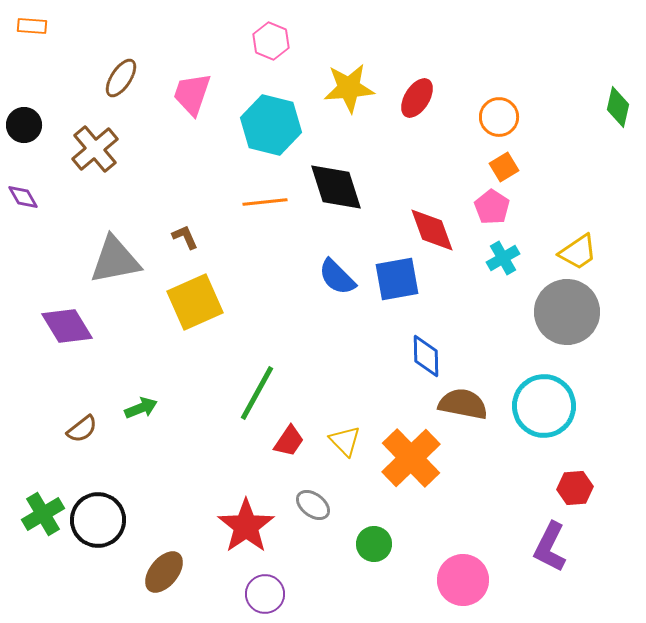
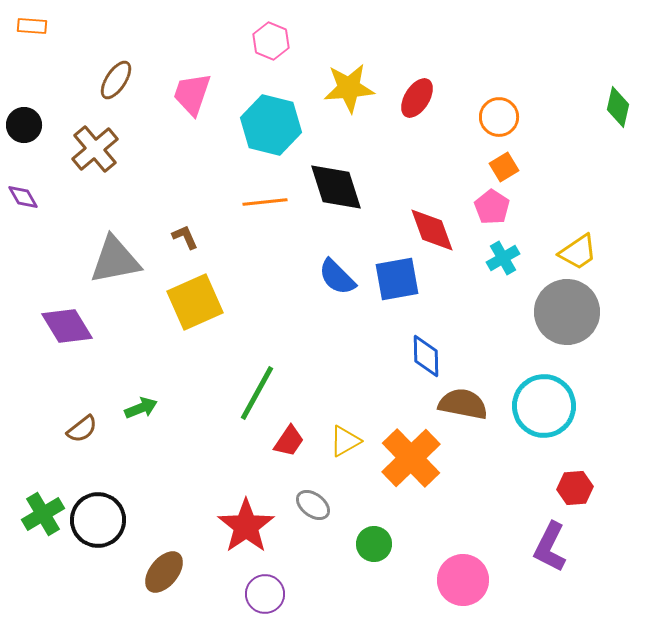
brown ellipse at (121, 78): moved 5 px left, 2 px down
yellow triangle at (345, 441): rotated 44 degrees clockwise
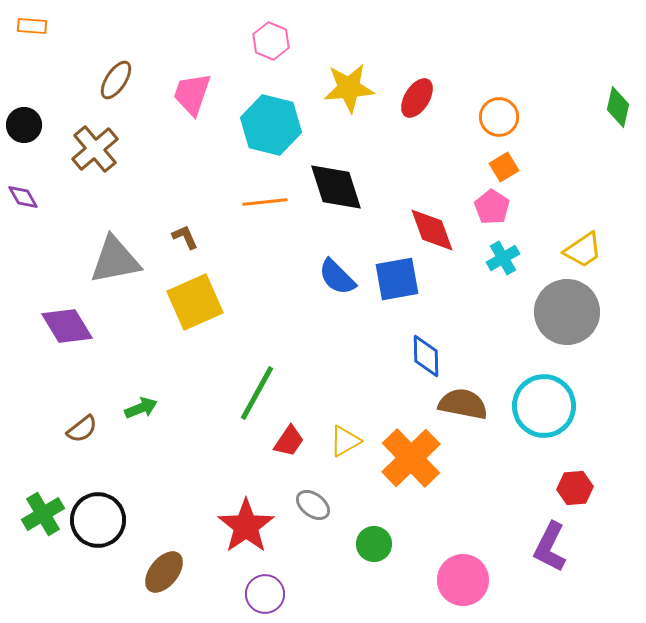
yellow trapezoid at (578, 252): moved 5 px right, 2 px up
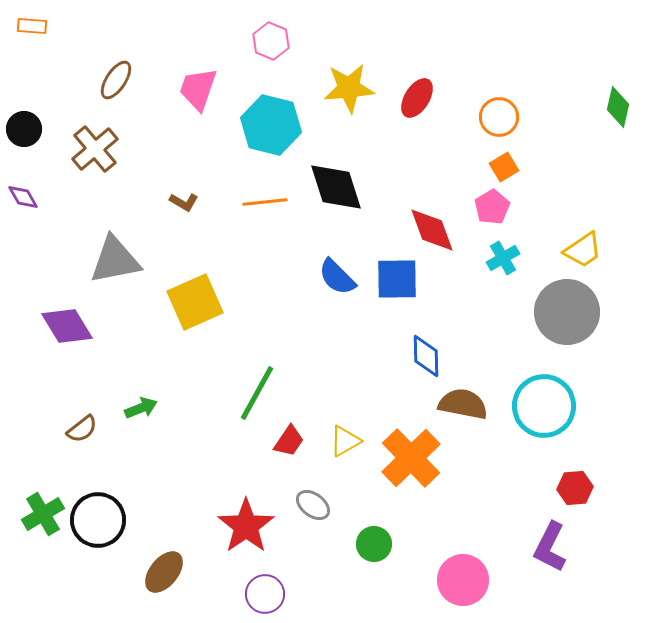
pink trapezoid at (192, 94): moved 6 px right, 5 px up
black circle at (24, 125): moved 4 px down
pink pentagon at (492, 207): rotated 8 degrees clockwise
brown L-shape at (185, 237): moved 1 px left, 35 px up; rotated 144 degrees clockwise
blue square at (397, 279): rotated 9 degrees clockwise
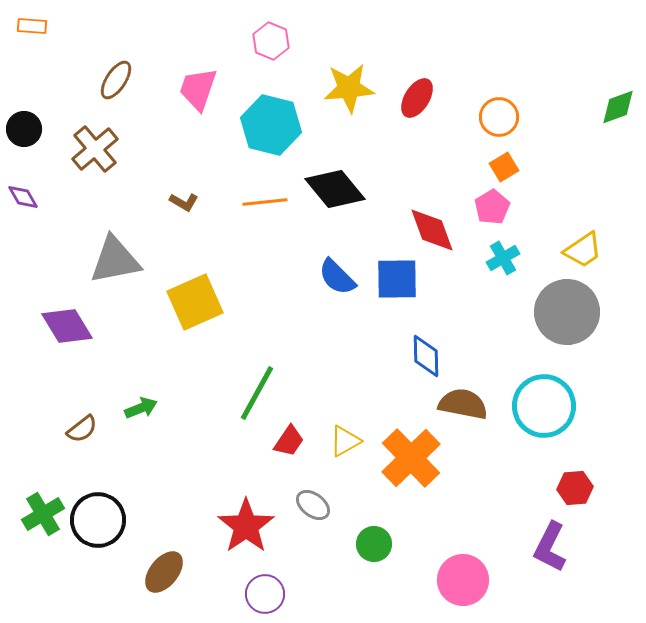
green diamond at (618, 107): rotated 57 degrees clockwise
black diamond at (336, 187): moved 1 px left, 2 px down; rotated 22 degrees counterclockwise
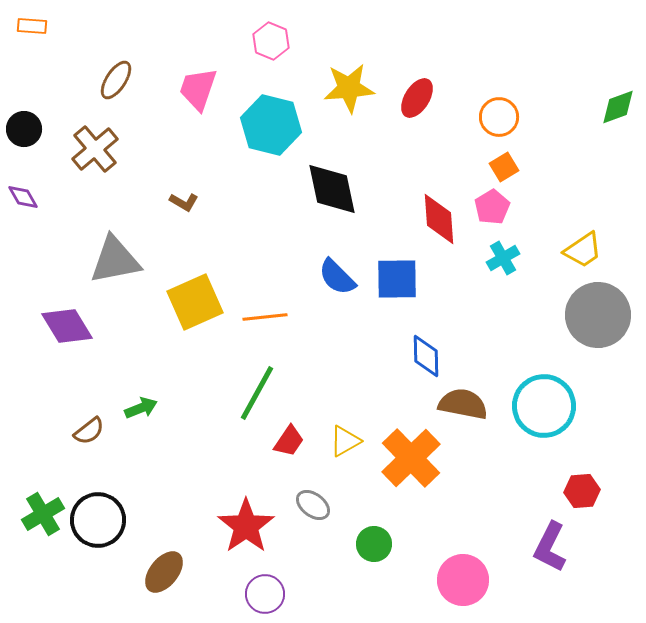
black diamond at (335, 189): moved 3 px left; rotated 28 degrees clockwise
orange line at (265, 202): moved 115 px down
red diamond at (432, 230): moved 7 px right, 11 px up; rotated 16 degrees clockwise
gray circle at (567, 312): moved 31 px right, 3 px down
brown semicircle at (82, 429): moved 7 px right, 2 px down
red hexagon at (575, 488): moved 7 px right, 3 px down
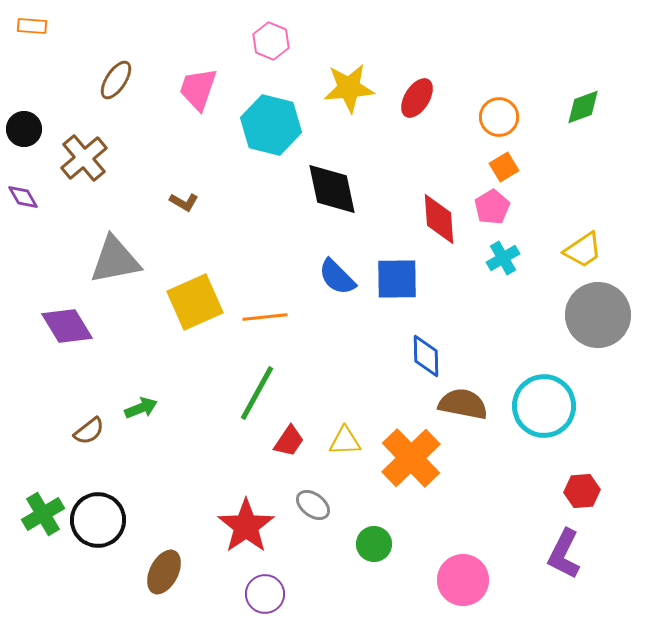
green diamond at (618, 107): moved 35 px left
brown cross at (95, 149): moved 11 px left, 9 px down
yellow triangle at (345, 441): rotated 28 degrees clockwise
purple L-shape at (550, 547): moved 14 px right, 7 px down
brown ellipse at (164, 572): rotated 12 degrees counterclockwise
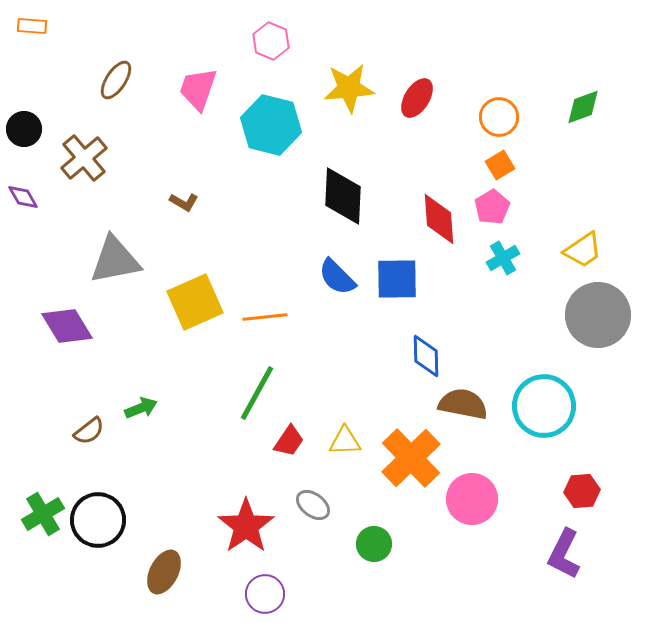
orange square at (504, 167): moved 4 px left, 2 px up
black diamond at (332, 189): moved 11 px right, 7 px down; rotated 14 degrees clockwise
pink circle at (463, 580): moved 9 px right, 81 px up
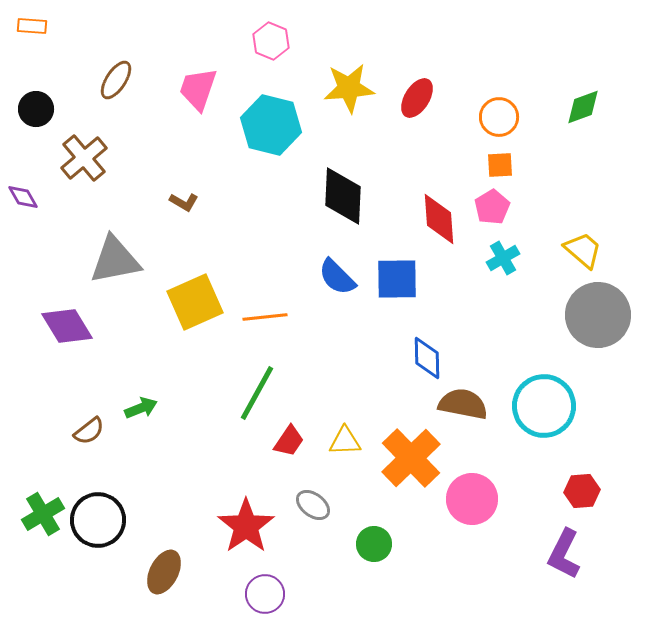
black circle at (24, 129): moved 12 px right, 20 px up
orange square at (500, 165): rotated 28 degrees clockwise
yellow trapezoid at (583, 250): rotated 105 degrees counterclockwise
blue diamond at (426, 356): moved 1 px right, 2 px down
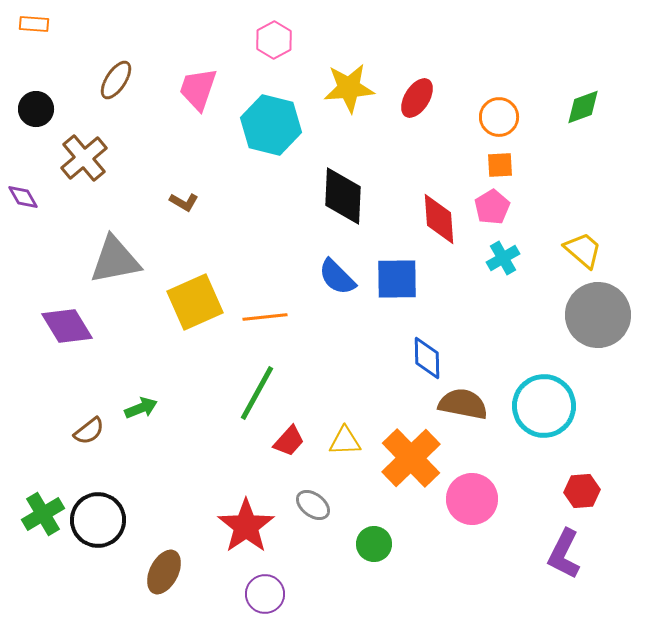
orange rectangle at (32, 26): moved 2 px right, 2 px up
pink hexagon at (271, 41): moved 3 px right, 1 px up; rotated 9 degrees clockwise
red trapezoid at (289, 441): rotated 8 degrees clockwise
